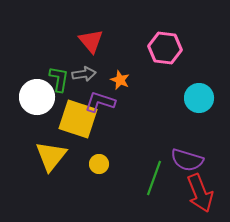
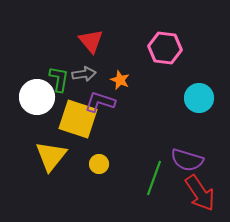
red arrow: rotated 12 degrees counterclockwise
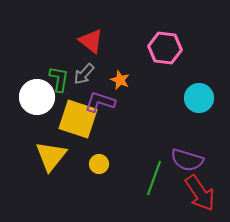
red triangle: rotated 12 degrees counterclockwise
gray arrow: rotated 140 degrees clockwise
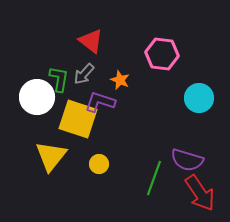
pink hexagon: moved 3 px left, 6 px down
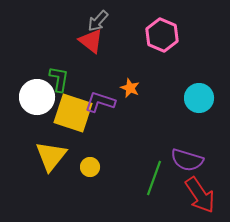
pink hexagon: moved 19 px up; rotated 16 degrees clockwise
gray arrow: moved 14 px right, 53 px up
orange star: moved 10 px right, 8 px down
yellow square: moved 5 px left, 6 px up
yellow circle: moved 9 px left, 3 px down
red arrow: moved 2 px down
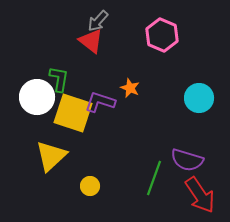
yellow triangle: rotated 8 degrees clockwise
yellow circle: moved 19 px down
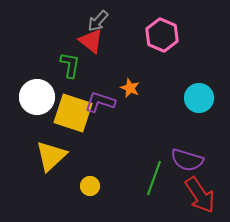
green L-shape: moved 11 px right, 14 px up
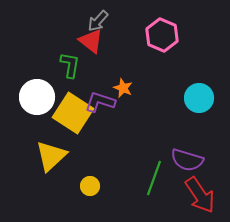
orange star: moved 7 px left
yellow square: rotated 15 degrees clockwise
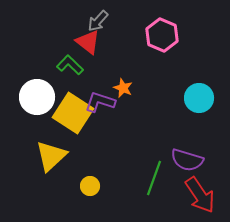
red triangle: moved 3 px left, 1 px down
green L-shape: rotated 56 degrees counterclockwise
